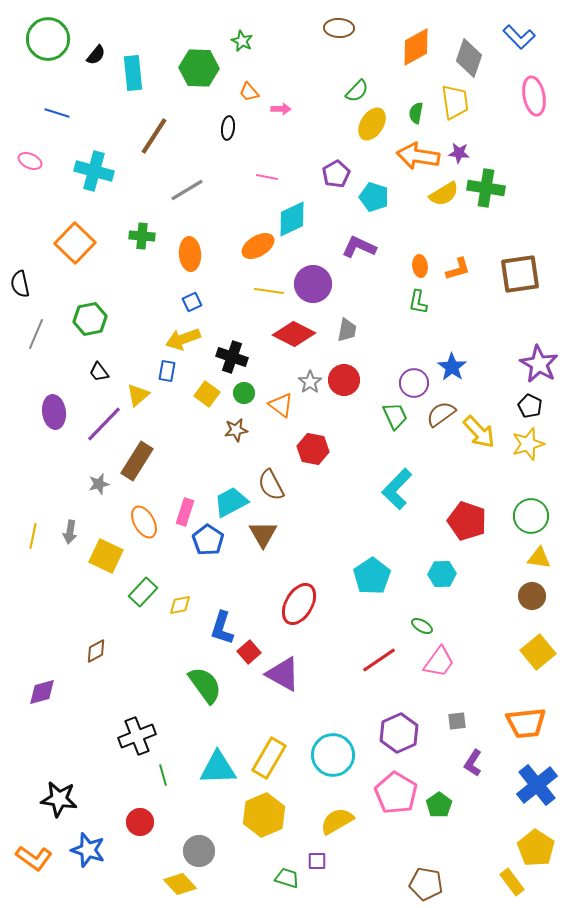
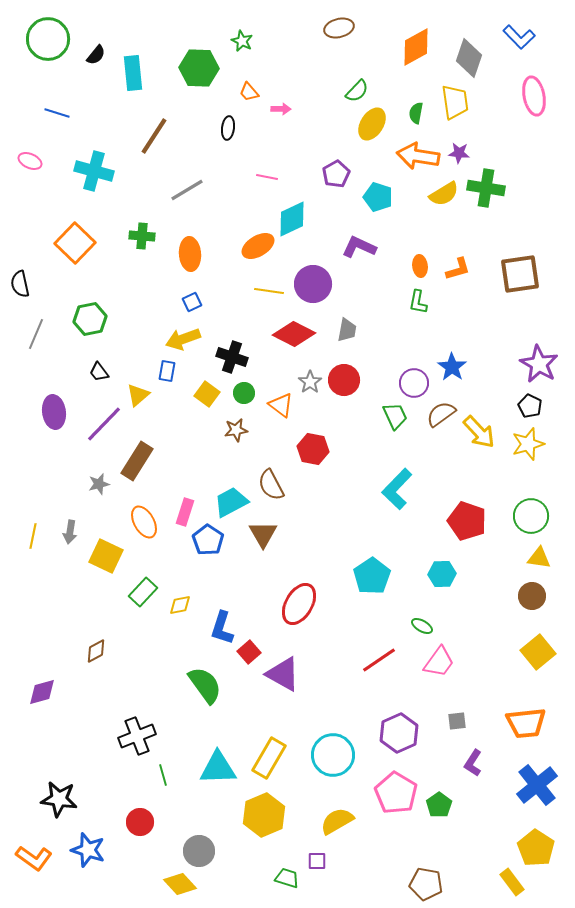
brown ellipse at (339, 28): rotated 16 degrees counterclockwise
cyan pentagon at (374, 197): moved 4 px right
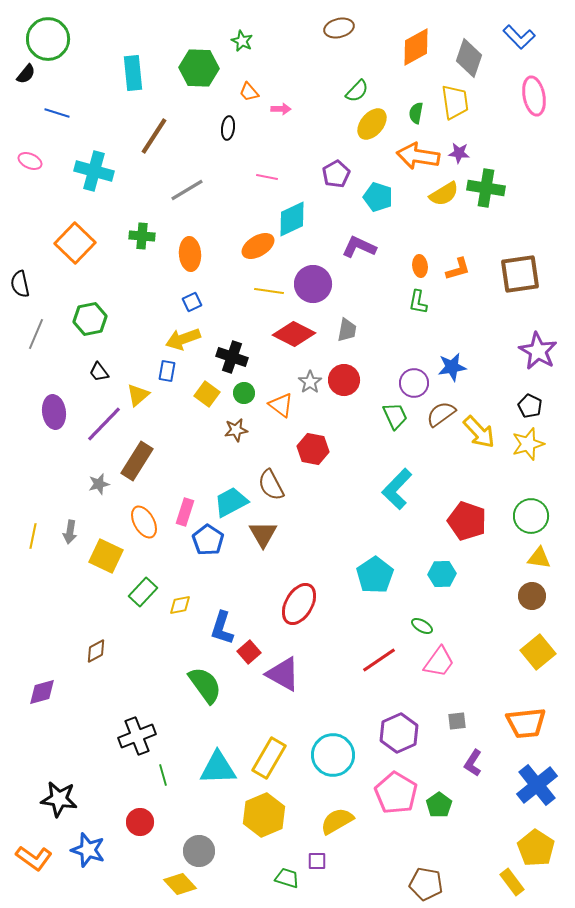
black semicircle at (96, 55): moved 70 px left, 19 px down
yellow ellipse at (372, 124): rotated 8 degrees clockwise
purple star at (539, 364): moved 1 px left, 13 px up
blue star at (452, 367): rotated 28 degrees clockwise
cyan pentagon at (372, 576): moved 3 px right, 1 px up
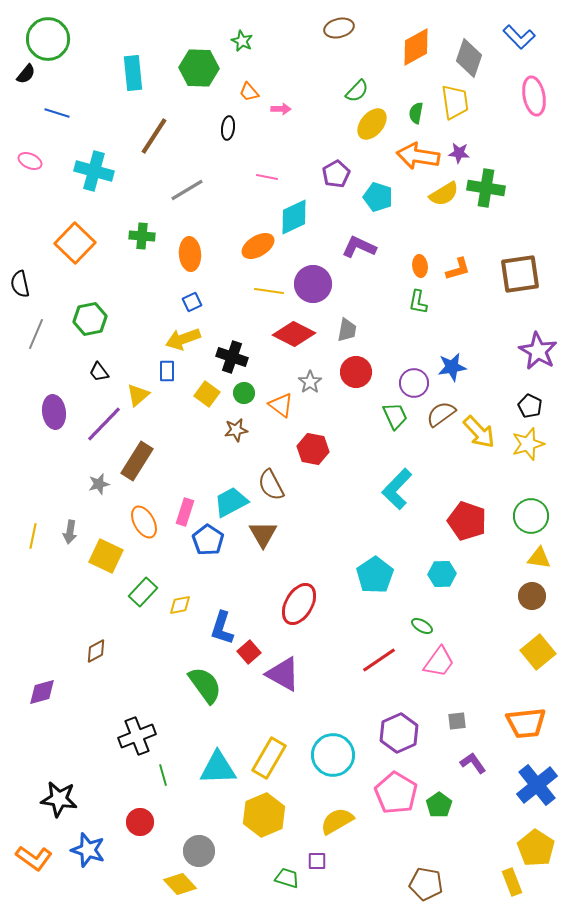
cyan diamond at (292, 219): moved 2 px right, 2 px up
blue rectangle at (167, 371): rotated 10 degrees counterclockwise
red circle at (344, 380): moved 12 px right, 8 px up
purple L-shape at (473, 763): rotated 112 degrees clockwise
yellow rectangle at (512, 882): rotated 16 degrees clockwise
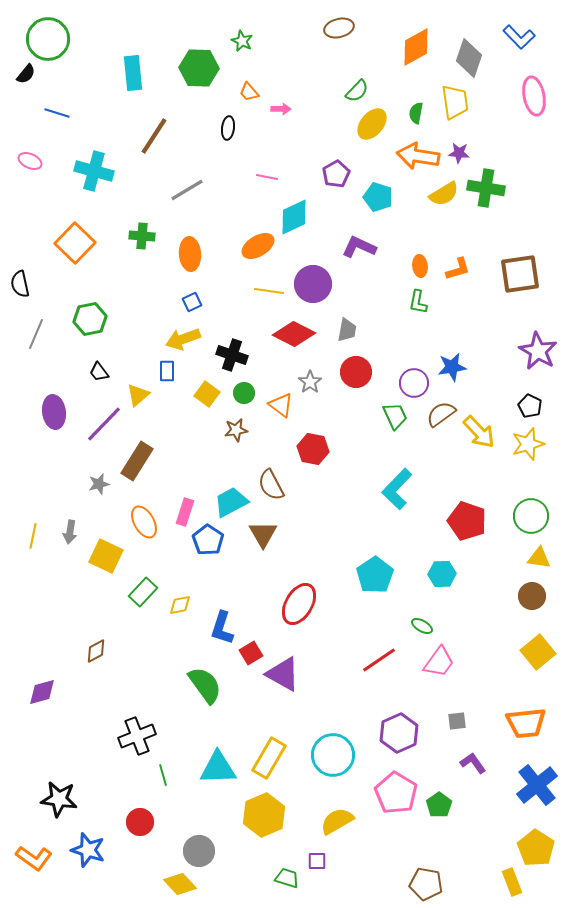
black cross at (232, 357): moved 2 px up
red square at (249, 652): moved 2 px right, 1 px down; rotated 10 degrees clockwise
